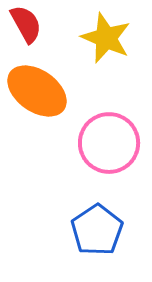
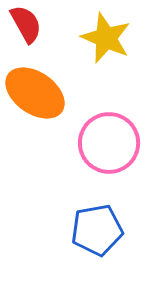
orange ellipse: moved 2 px left, 2 px down
blue pentagon: rotated 24 degrees clockwise
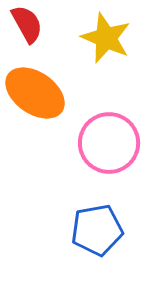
red semicircle: moved 1 px right
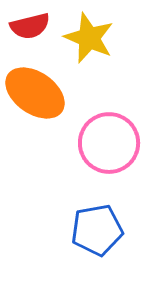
red semicircle: moved 3 px right, 2 px down; rotated 105 degrees clockwise
yellow star: moved 17 px left
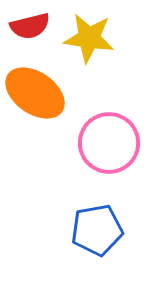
yellow star: rotated 15 degrees counterclockwise
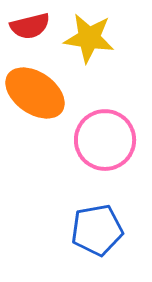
pink circle: moved 4 px left, 3 px up
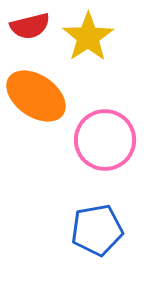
yellow star: moved 1 px left, 1 px up; rotated 30 degrees clockwise
orange ellipse: moved 1 px right, 3 px down
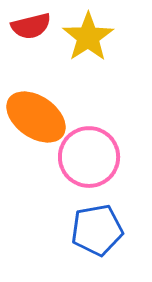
red semicircle: moved 1 px right
orange ellipse: moved 21 px down
pink circle: moved 16 px left, 17 px down
